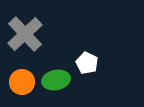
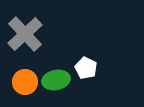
white pentagon: moved 1 px left, 5 px down
orange circle: moved 3 px right
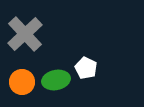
orange circle: moved 3 px left
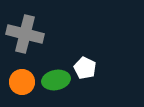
gray cross: rotated 33 degrees counterclockwise
white pentagon: moved 1 px left
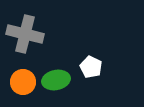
white pentagon: moved 6 px right, 1 px up
orange circle: moved 1 px right
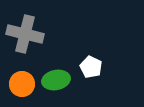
orange circle: moved 1 px left, 2 px down
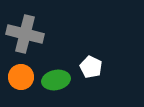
orange circle: moved 1 px left, 7 px up
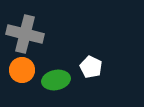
orange circle: moved 1 px right, 7 px up
